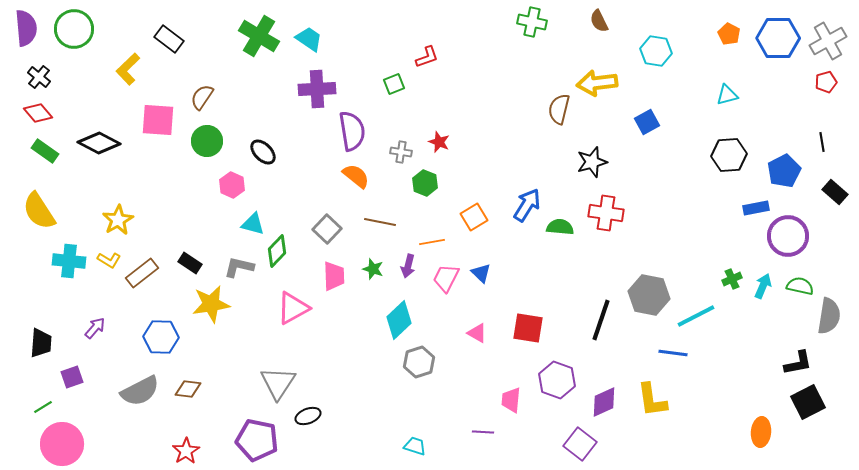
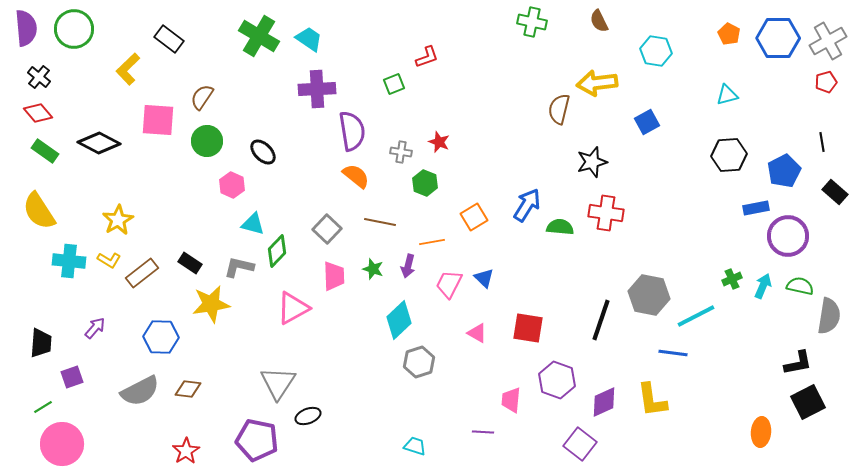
blue triangle at (481, 273): moved 3 px right, 5 px down
pink trapezoid at (446, 278): moved 3 px right, 6 px down
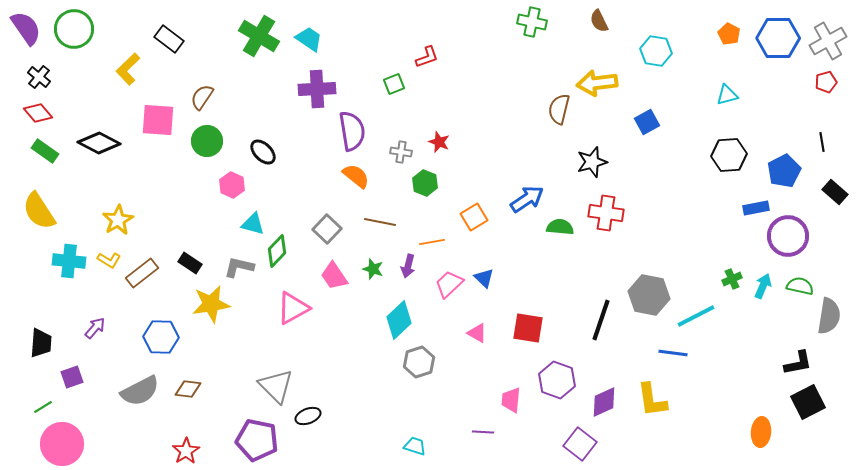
purple semicircle at (26, 28): rotated 30 degrees counterclockwise
blue arrow at (527, 205): moved 6 px up; rotated 24 degrees clockwise
pink trapezoid at (334, 276): rotated 148 degrees clockwise
pink trapezoid at (449, 284): rotated 20 degrees clockwise
gray triangle at (278, 383): moved 2 px left, 3 px down; rotated 18 degrees counterclockwise
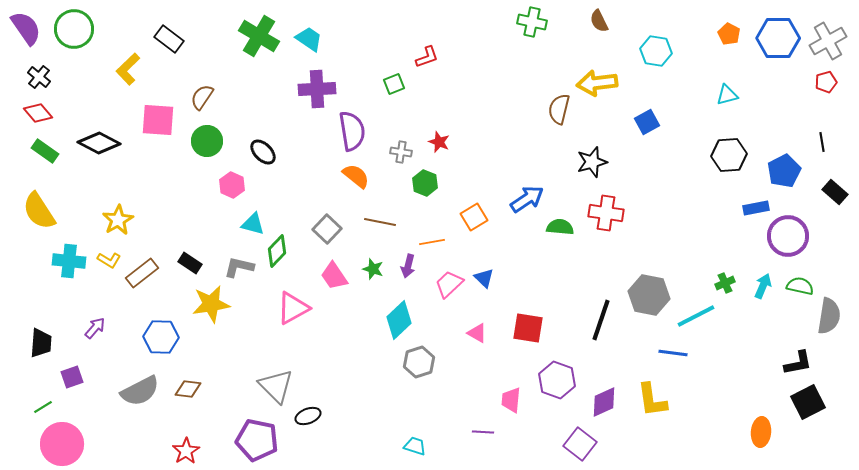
green cross at (732, 279): moved 7 px left, 4 px down
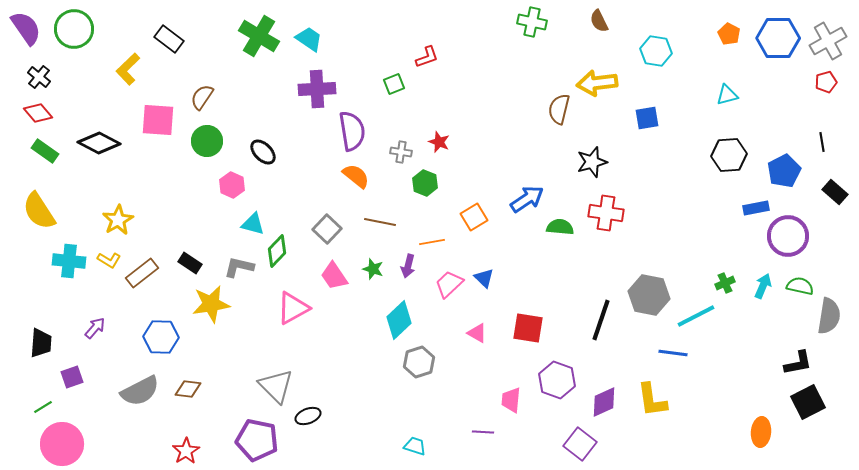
blue square at (647, 122): moved 4 px up; rotated 20 degrees clockwise
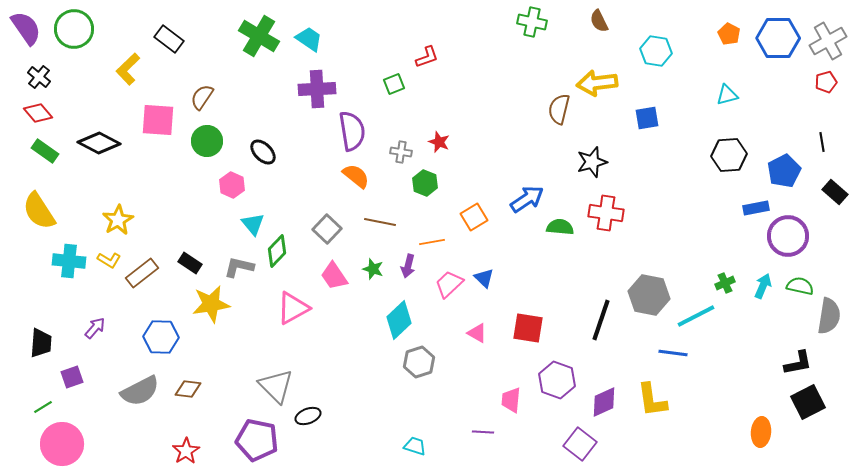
cyan triangle at (253, 224): rotated 35 degrees clockwise
